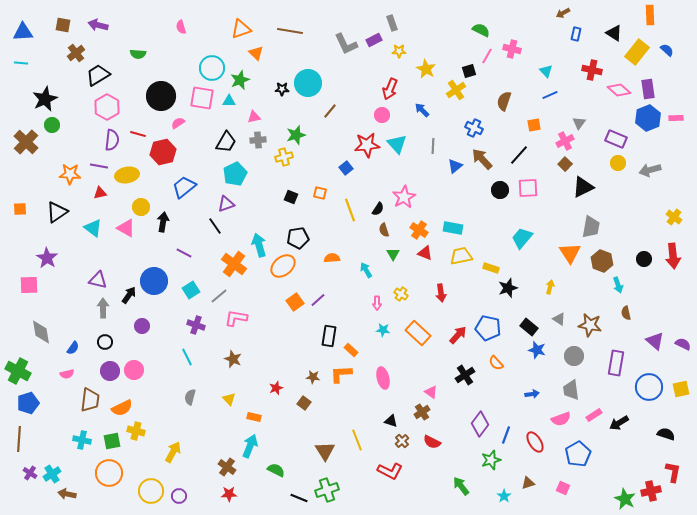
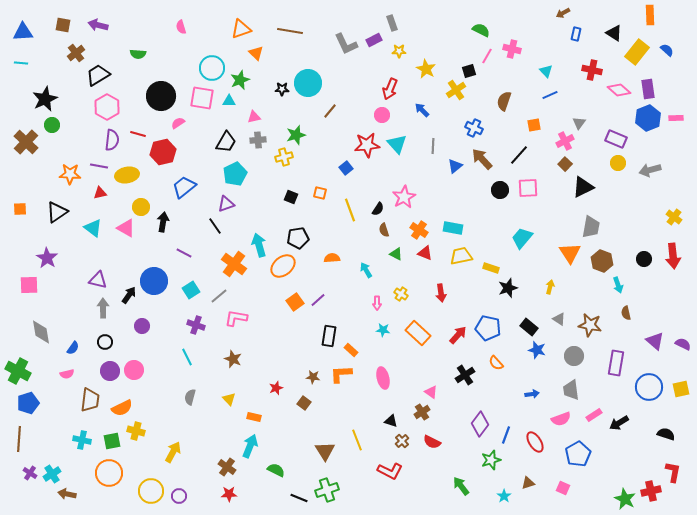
green triangle at (393, 254): moved 3 px right; rotated 32 degrees counterclockwise
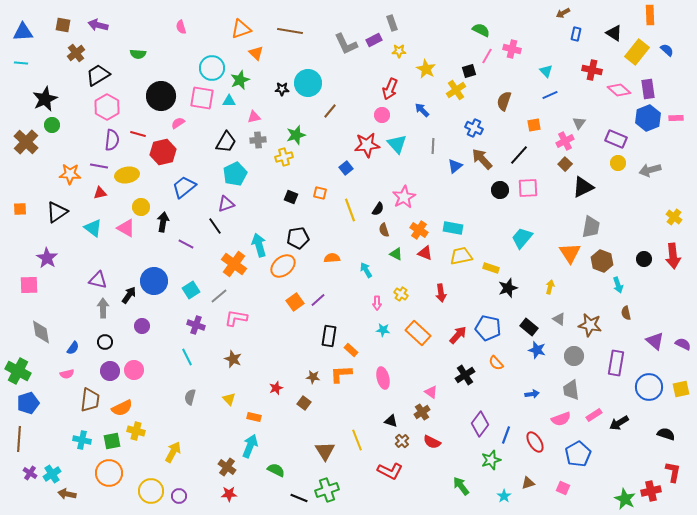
purple line at (184, 253): moved 2 px right, 9 px up
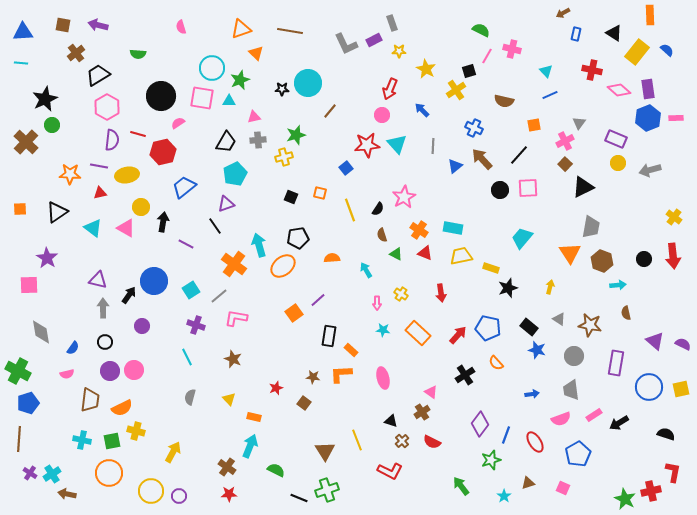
brown semicircle at (504, 101): rotated 96 degrees counterclockwise
brown semicircle at (384, 230): moved 2 px left, 5 px down
cyan arrow at (618, 285): rotated 77 degrees counterclockwise
orange square at (295, 302): moved 1 px left, 11 px down
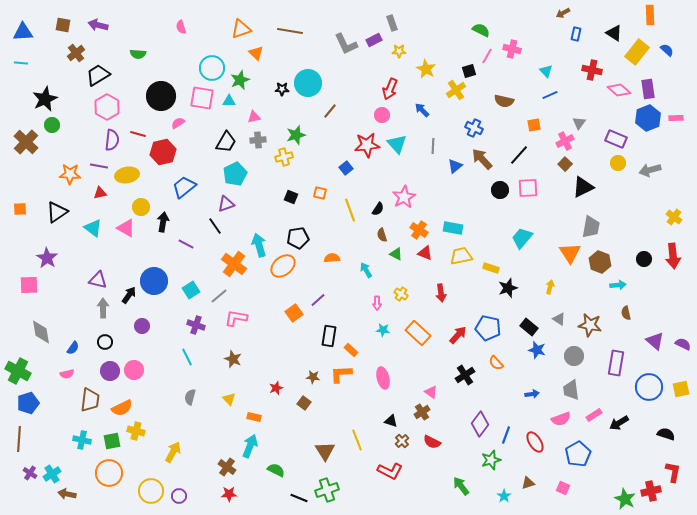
brown hexagon at (602, 261): moved 2 px left, 1 px down
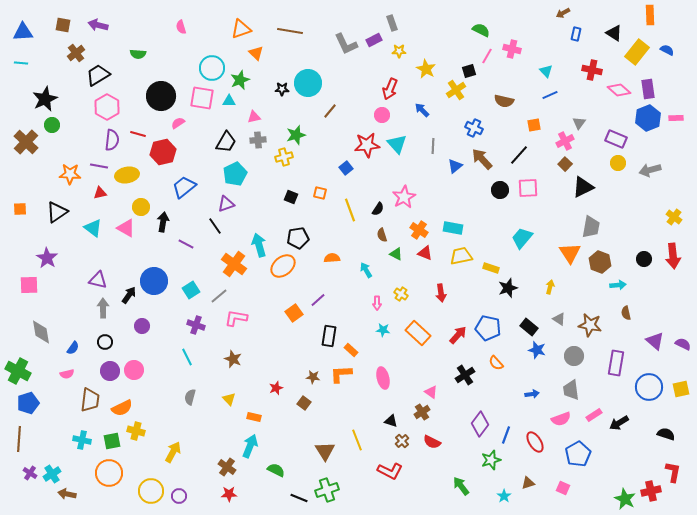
blue semicircle at (667, 50): rotated 16 degrees counterclockwise
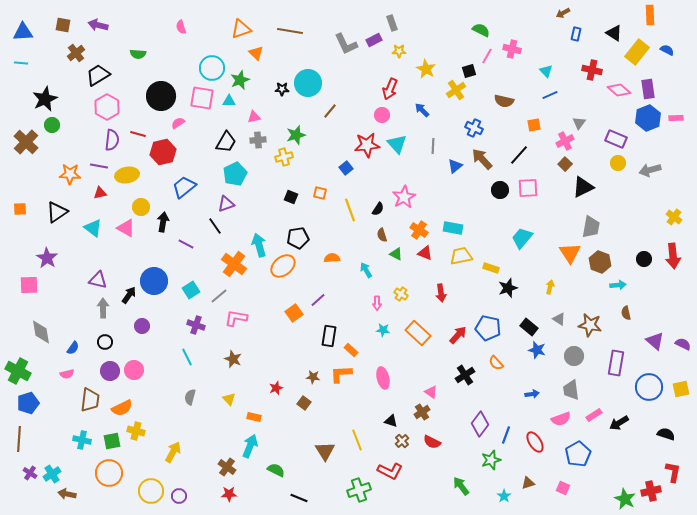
green cross at (327, 490): moved 32 px right
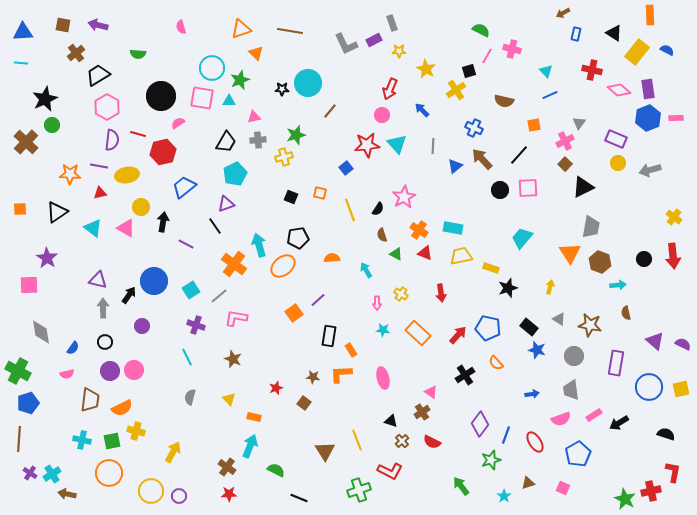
orange rectangle at (351, 350): rotated 16 degrees clockwise
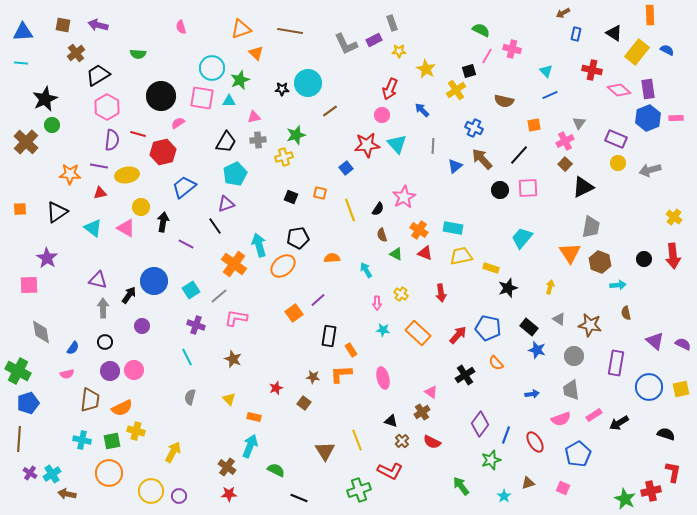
brown line at (330, 111): rotated 14 degrees clockwise
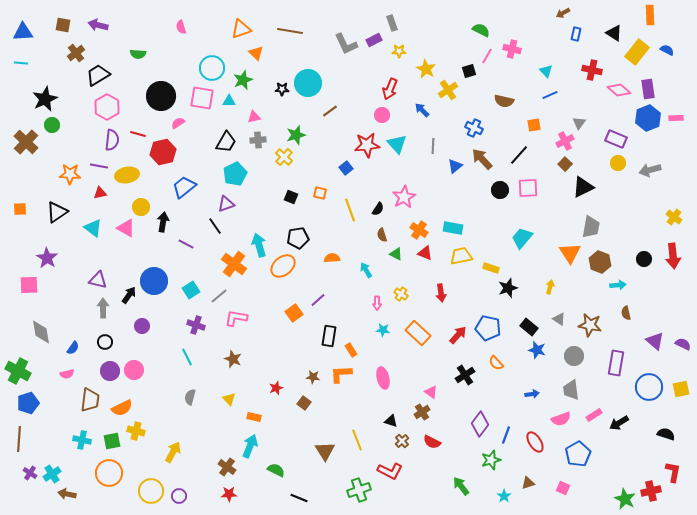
green star at (240, 80): moved 3 px right
yellow cross at (456, 90): moved 8 px left
yellow cross at (284, 157): rotated 30 degrees counterclockwise
